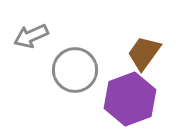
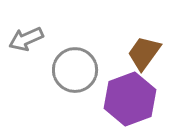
gray arrow: moved 5 px left, 3 px down
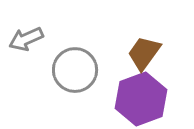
purple hexagon: moved 11 px right
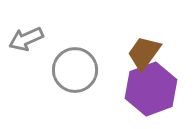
purple hexagon: moved 10 px right, 10 px up
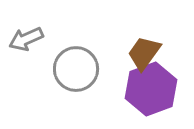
gray circle: moved 1 px right, 1 px up
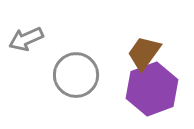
gray circle: moved 6 px down
purple hexagon: moved 1 px right
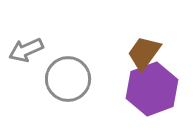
gray arrow: moved 11 px down
gray circle: moved 8 px left, 4 px down
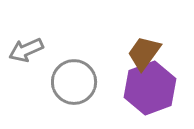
gray circle: moved 6 px right, 3 px down
purple hexagon: moved 2 px left, 1 px up
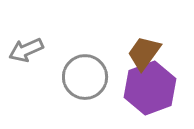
gray circle: moved 11 px right, 5 px up
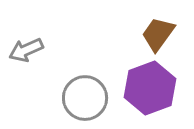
brown trapezoid: moved 14 px right, 19 px up
gray circle: moved 21 px down
